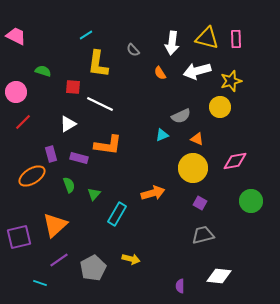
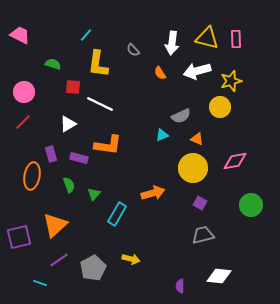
cyan line at (86, 35): rotated 16 degrees counterclockwise
pink trapezoid at (16, 36): moved 4 px right, 1 px up
green semicircle at (43, 71): moved 10 px right, 7 px up
pink circle at (16, 92): moved 8 px right
orange ellipse at (32, 176): rotated 48 degrees counterclockwise
green circle at (251, 201): moved 4 px down
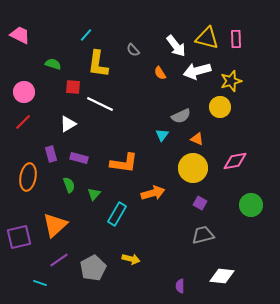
white arrow at (172, 43): moved 4 px right, 3 px down; rotated 45 degrees counterclockwise
cyan triangle at (162, 135): rotated 32 degrees counterclockwise
orange L-shape at (108, 145): moved 16 px right, 18 px down
orange ellipse at (32, 176): moved 4 px left, 1 px down
white diamond at (219, 276): moved 3 px right
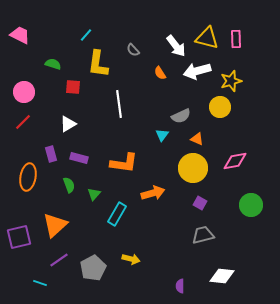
white line at (100, 104): moved 19 px right; rotated 56 degrees clockwise
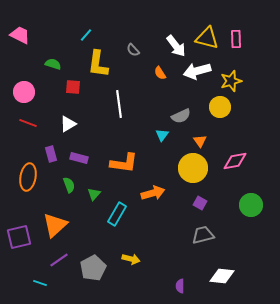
red line at (23, 122): moved 5 px right, 1 px down; rotated 66 degrees clockwise
orange triangle at (197, 139): moved 3 px right, 2 px down; rotated 32 degrees clockwise
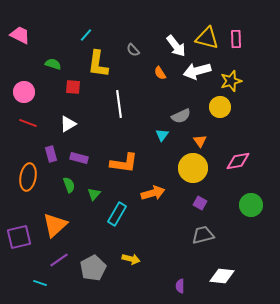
pink diamond at (235, 161): moved 3 px right
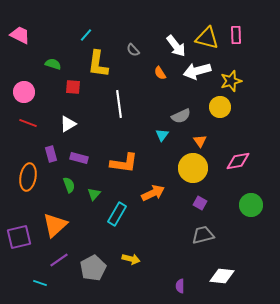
pink rectangle at (236, 39): moved 4 px up
orange arrow at (153, 193): rotated 10 degrees counterclockwise
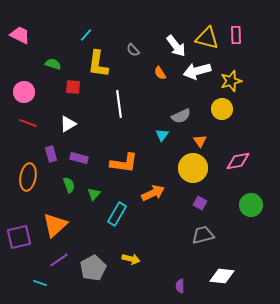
yellow circle at (220, 107): moved 2 px right, 2 px down
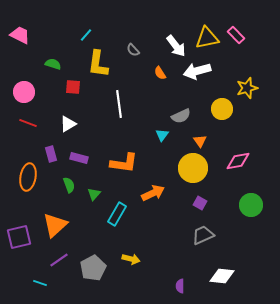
pink rectangle at (236, 35): rotated 42 degrees counterclockwise
yellow triangle at (207, 38): rotated 25 degrees counterclockwise
yellow star at (231, 81): moved 16 px right, 7 px down
gray trapezoid at (203, 235): rotated 10 degrees counterclockwise
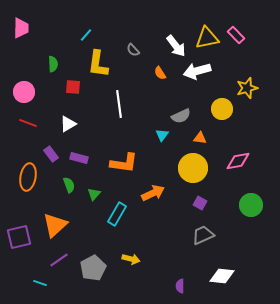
pink trapezoid at (20, 35): moved 1 px right, 7 px up; rotated 65 degrees clockwise
green semicircle at (53, 64): rotated 70 degrees clockwise
orange triangle at (200, 141): moved 3 px up; rotated 48 degrees counterclockwise
purple rectangle at (51, 154): rotated 21 degrees counterclockwise
